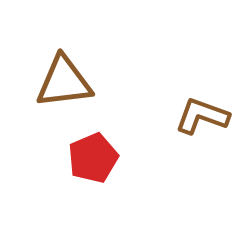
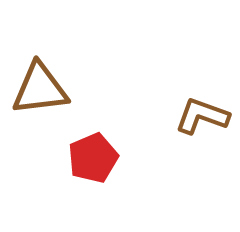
brown triangle: moved 24 px left, 7 px down
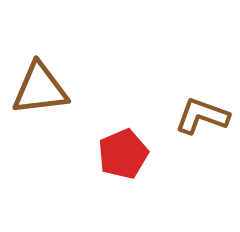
red pentagon: moved 30 px right, 4 px up
